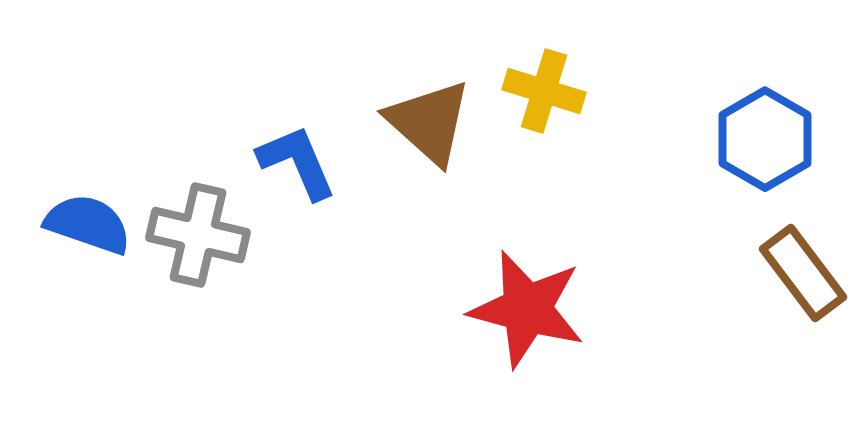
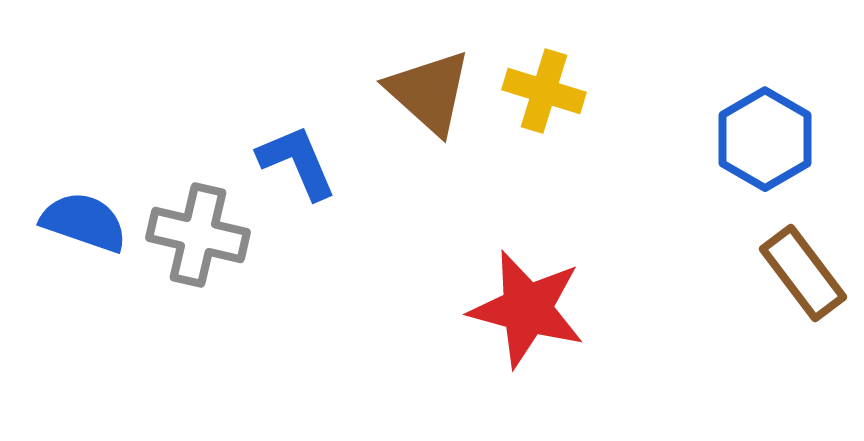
brown triangle: moved 30 px up
blue semicircle: moved 4 px left, 2 px up
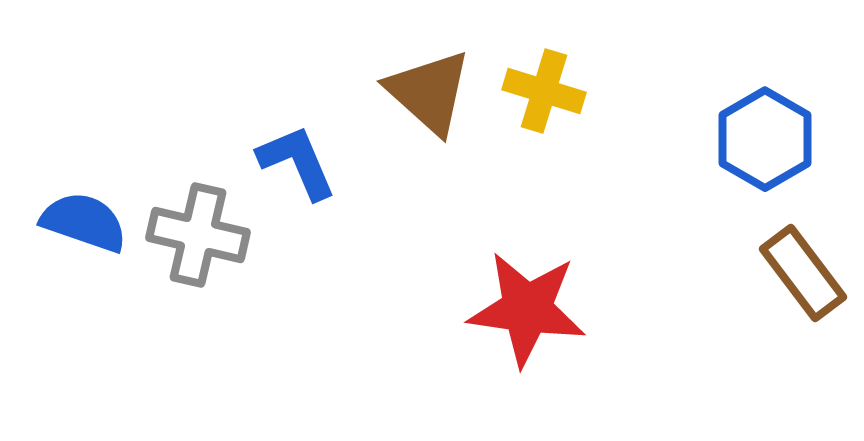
red star: rotated 7 degrees counterclockwise
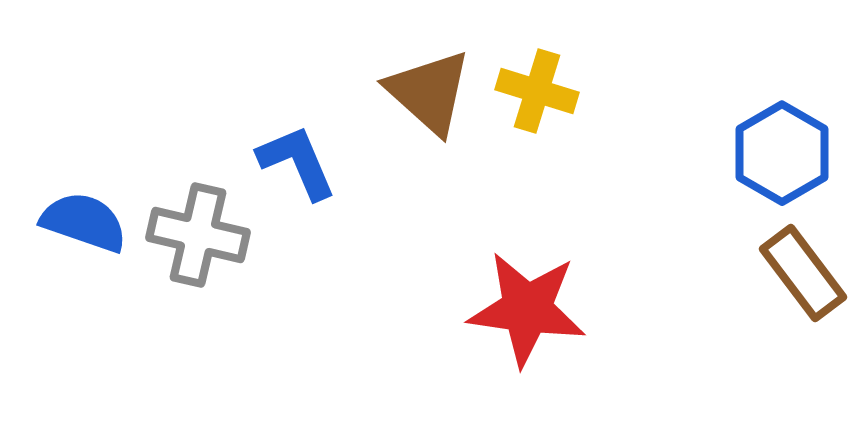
yellow cross: moved 7 px left
blue hexagon: moved 17 px right, 14 px down
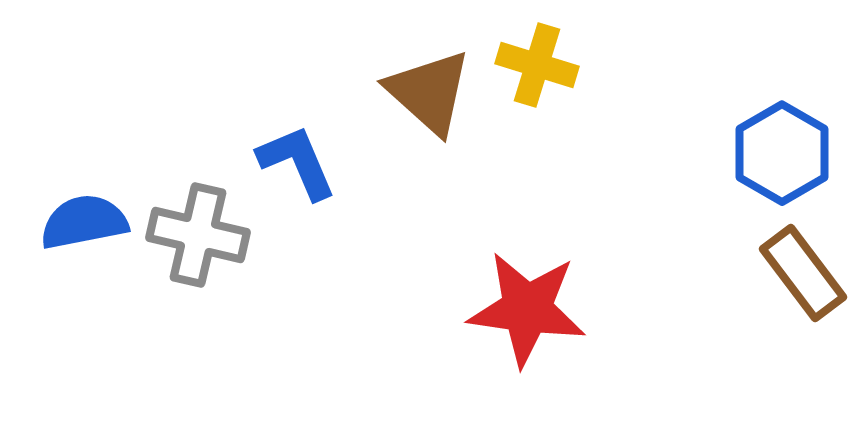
yellow cross: moved 26 px up
blue semicircle: rotated 30 degrees counterclockwise
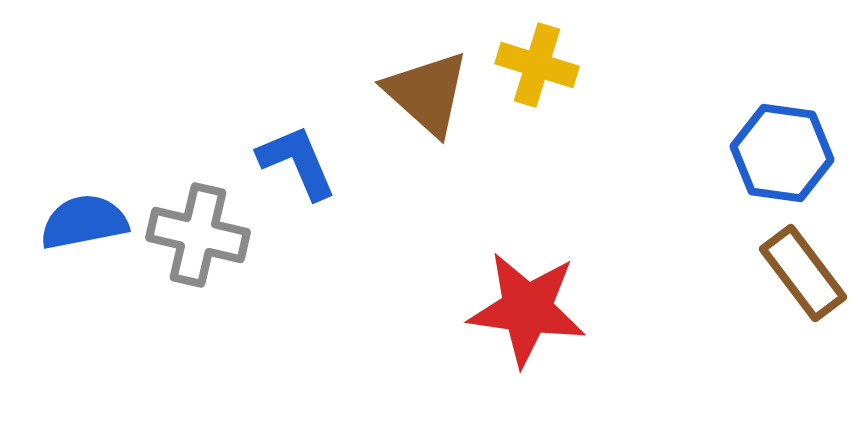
brown triangle: moved 2 px left, 1 px down
blue hexagon: rotated 22 degrees counterclockwise
